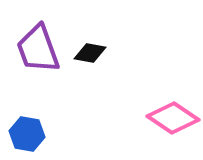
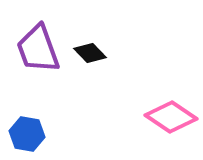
black diamond: rotated 36 degrees clockwise
pink diamond: moved 2 px left, 1 px up
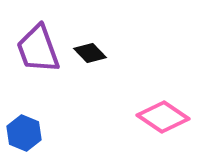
pink diamond: moved 8 px left
blue hexagon: moved 3 px left, 1 px up; rotated 12 degrees clockwise
